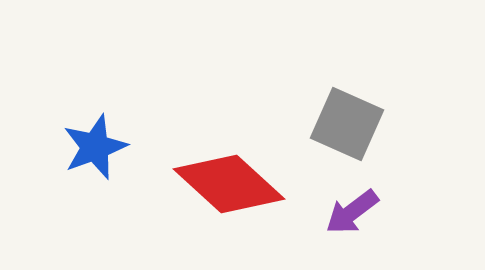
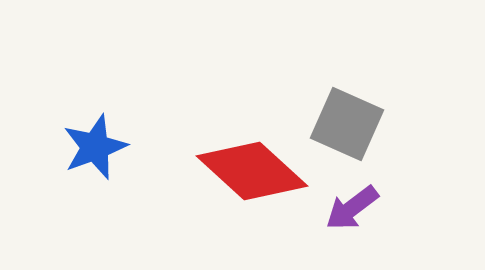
red diamond: moved 23 px right, 13 px up
purple arrow: moved 4 px up
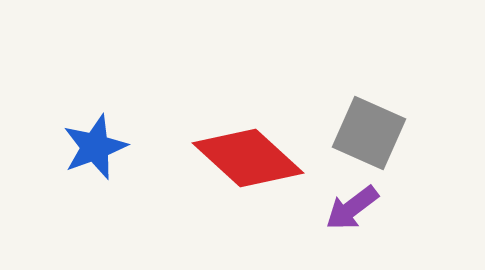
gray square: moved 22 px right, 9 px down
red diamond: moved 4 px left, 13 px up
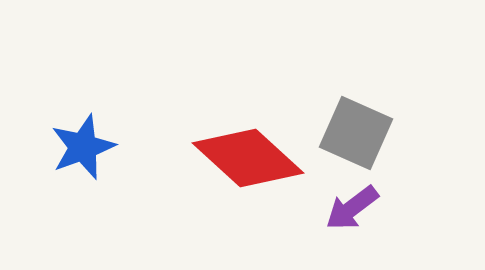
gray square: moved 13 px left
blue star: moved 12 px left
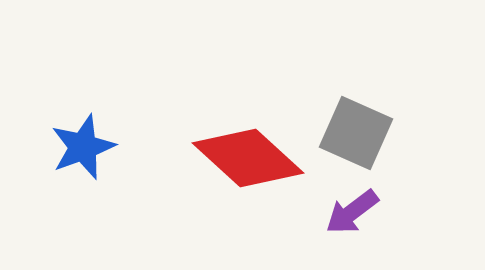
purple arrow: moved 4 px down
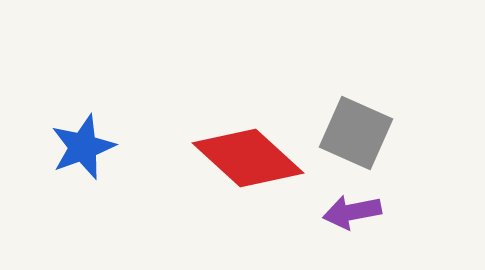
purple arrow: rotated 26 degrees clockwise
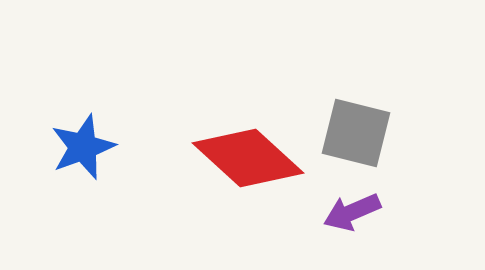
gray square: rotated 10 degrees counterclockwise
purple arrow: rotated 12 degrees counterclockwise
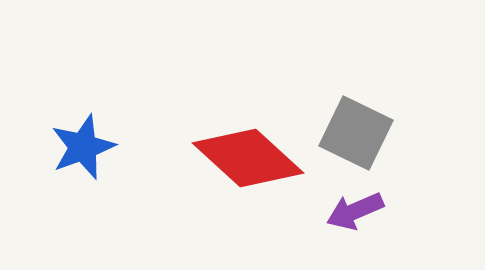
gray square: rotated 12 degrees clockwise
purple arrow: moved 3 px right, 1 px up
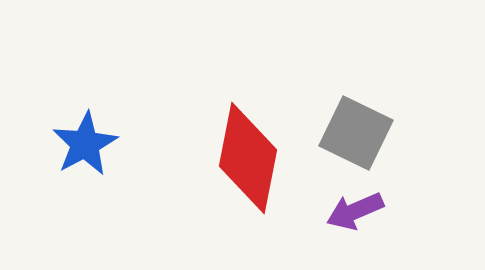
blue star: moved 2 px right, 3 px up; rotated 8 degrees counterclockwise
red diamond: rotated 59 degrees clockwise
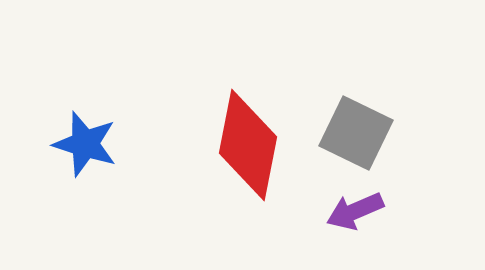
blue star: rotated 26 degrees counterclockwise
red diamond: moved 13 px up
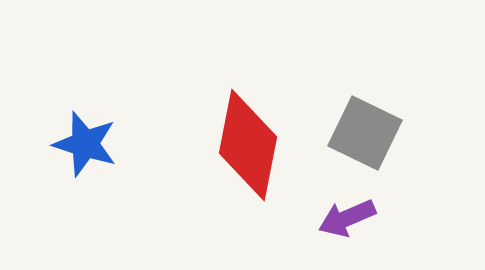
gray square: moved 9 px right
purple arrow: moved 8 px left, 7 px down
